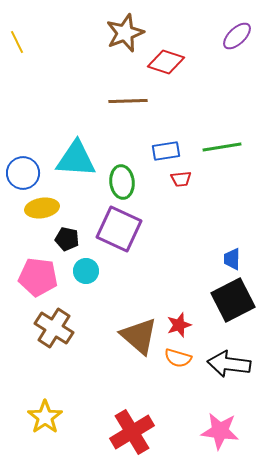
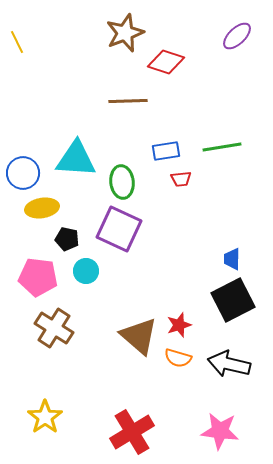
black arrow: rotated 6 degrees clockwise
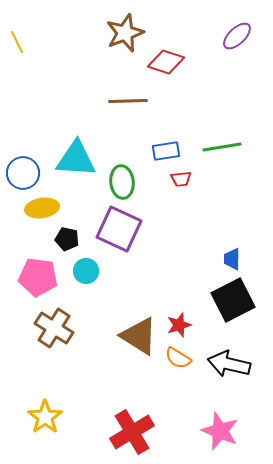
brown triangle: rotated 9 degrees counterclockwise
orange semicircle: rotated 16 degrees clockwise
pink star: rotated 15 degrees clockwise
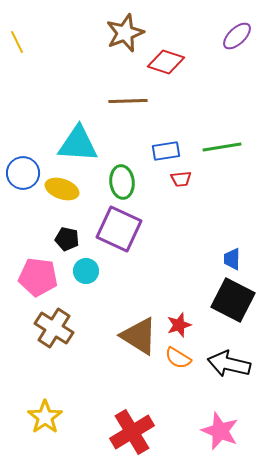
cyan triangle: moved 2 px right, 15 px up
yellow ellipse: moved 20 px right, 19 px up; rotated 28 degrees clockwise
black square: rotated 36 degrees counterclockwise
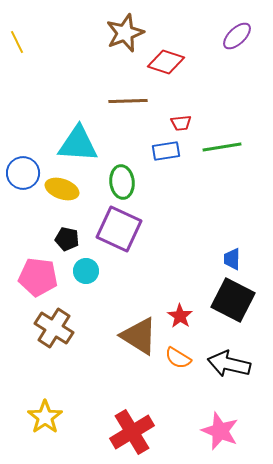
red trapezoid: moved 56 px up
red star: moved 1 px right, 9 px up; rotated 20 degrees counterclockwise
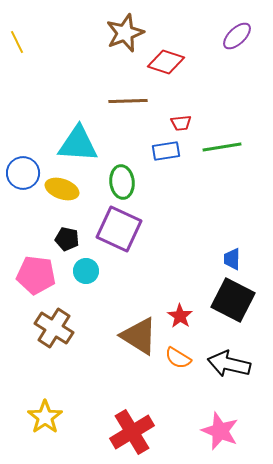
pink pentagon: moved 2 px left, 2 px up
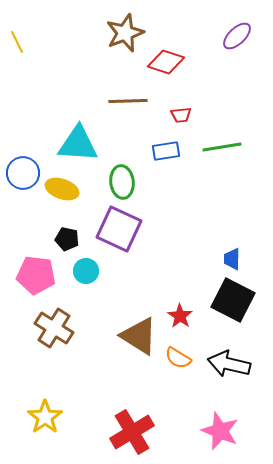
red trapezoid: moved 8 px up
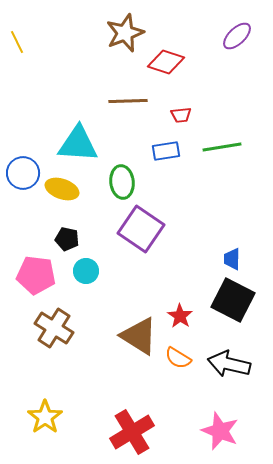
purple square: moved 22 px right; rotated 9 degrees clockwise
